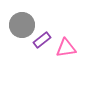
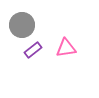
purple rectangle: moved 9 px left, 10 px down
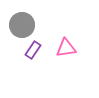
purple rectangle: rotated 18 degrees counterclockwise
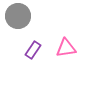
gray circle: moved 4 px left, 9 px up
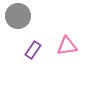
pink triangle: moved 1 px right, 2 px up
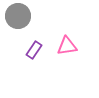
purple rectangle: moved 1 px right
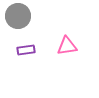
purple rectangle: moved 8 px left; rotated 48 degrees clockwise
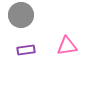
gray circle: moved 3 px right, 1 px up
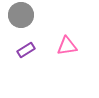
purple rectangle: rotated 24 degrees counterclockwise
